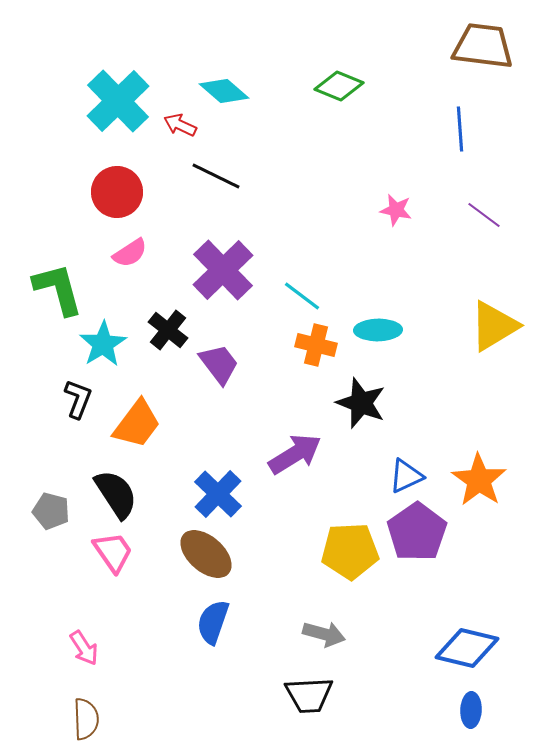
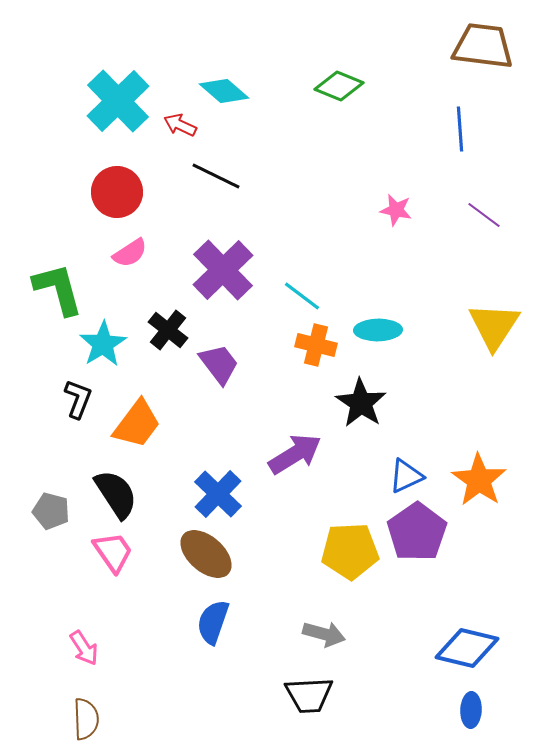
yellow triangle: rotated 26 degrees counterclockwise
black star: rotated 12 degrees clockwise
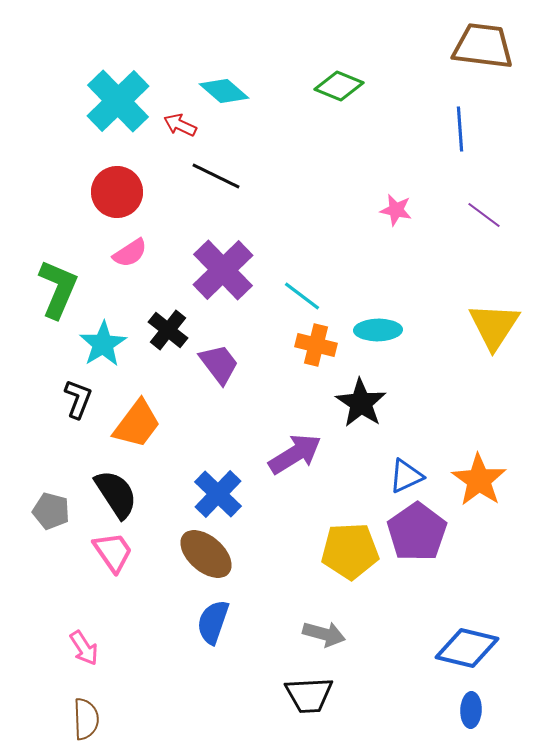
green L-shape: rotated 38 degrees clockwise
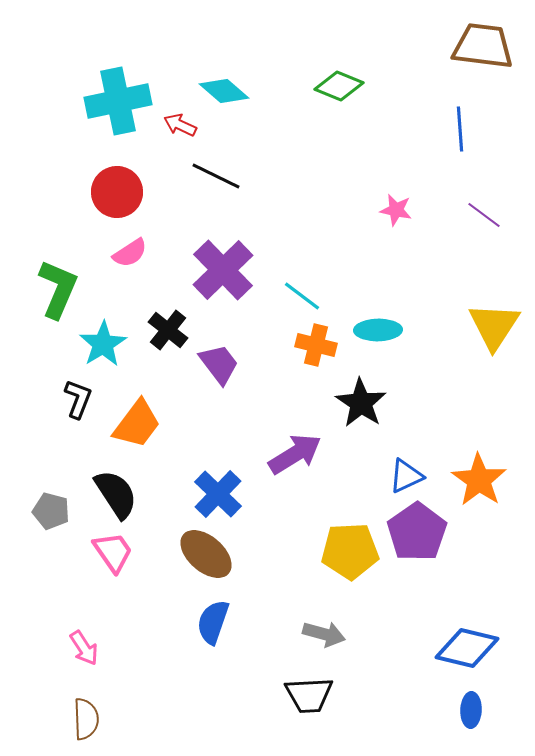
cyan cross: rotated 32 degrees clockwise
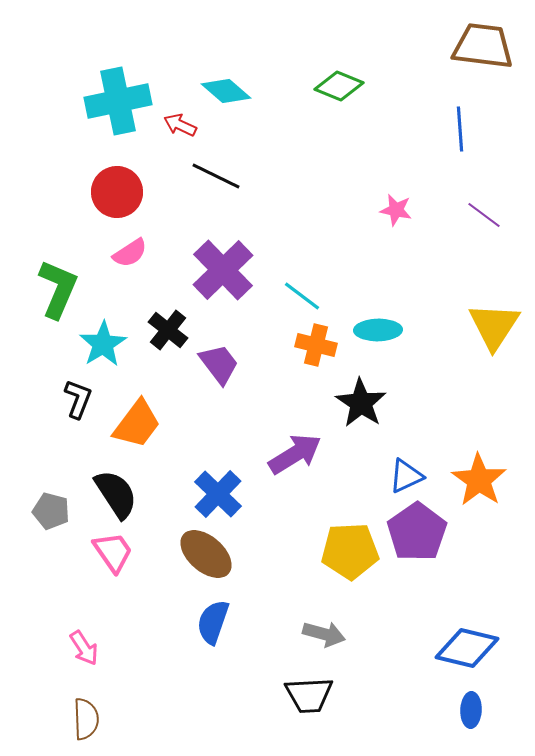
cyan diamond: moved 2 px right
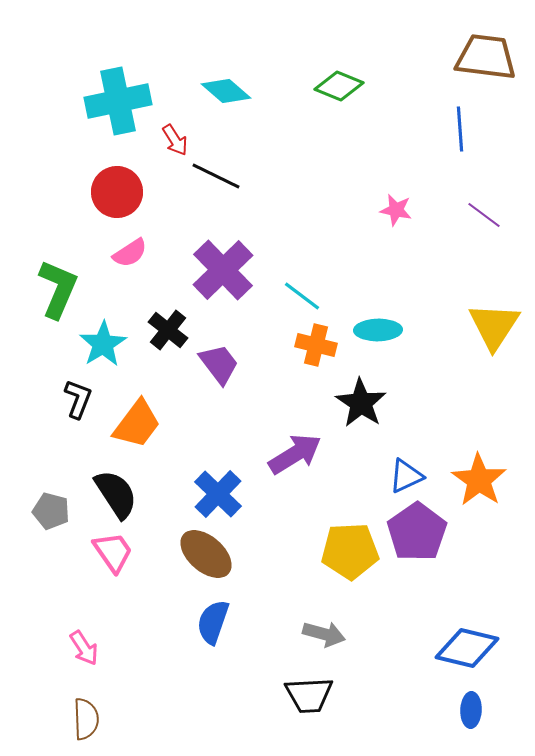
brown trapezoid: moved 3 px right, 11 px down
red arrow: moved 5 px left, 15 px down; rotated 148 degrees counterclockwise
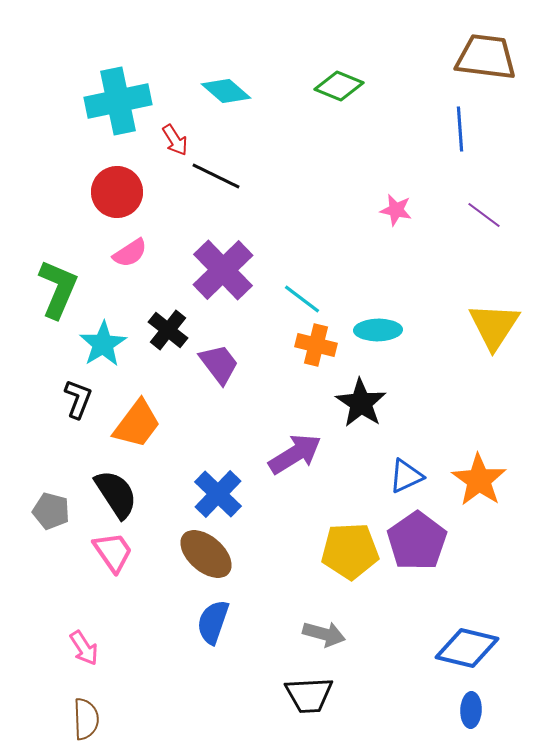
cyan line: moved 3 px down
purple pentagon: moved 9 px down
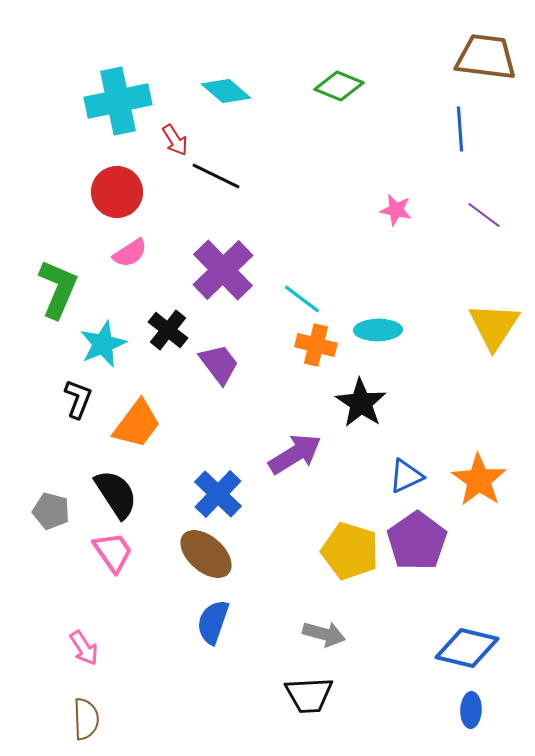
cyan star: rotated 9 degrees clockwise
yellow pentagon: rotated 20 degrees clockwise
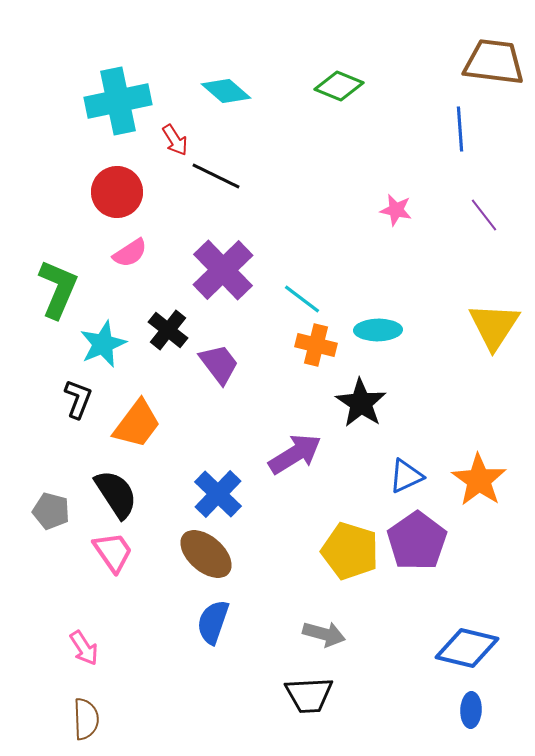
brown trapezoid: moved 8 px right, 5 px down
purple line: rotated 15 degrees clockwise
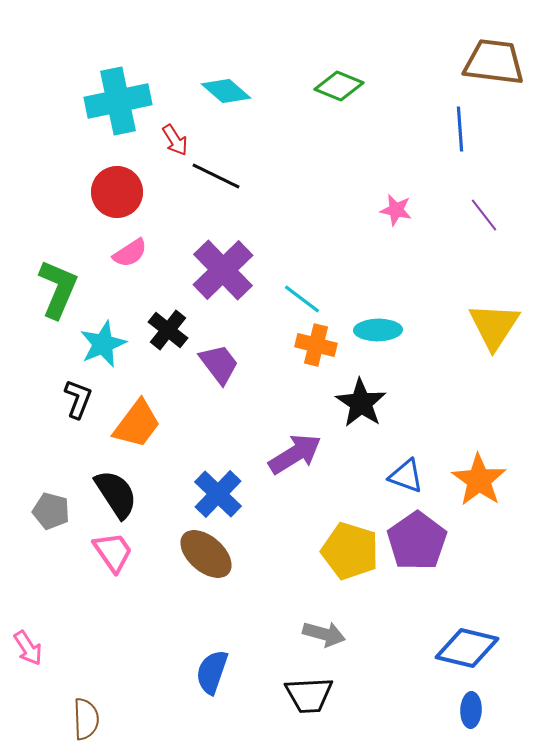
blue triangle: rotated 45 degrees clockwise
blue semicircle: moved 1 px left, 50 px down
pink arrow: moved 56 px left
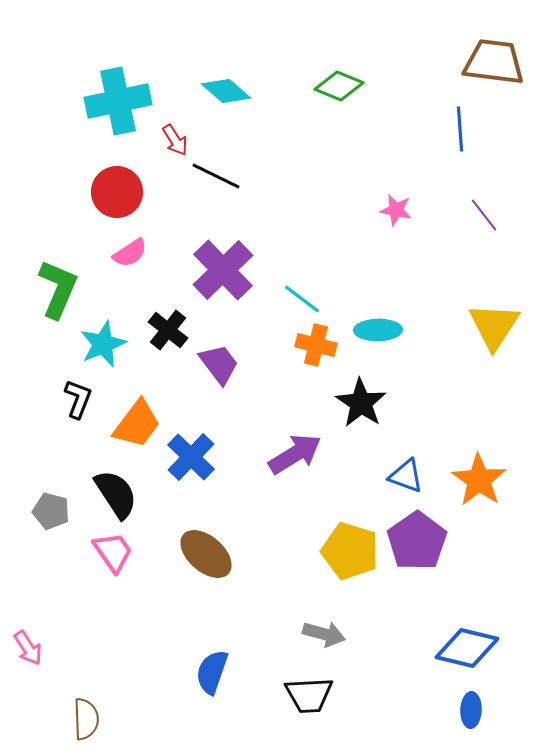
blue cross: moved 27 px left, 37 px up
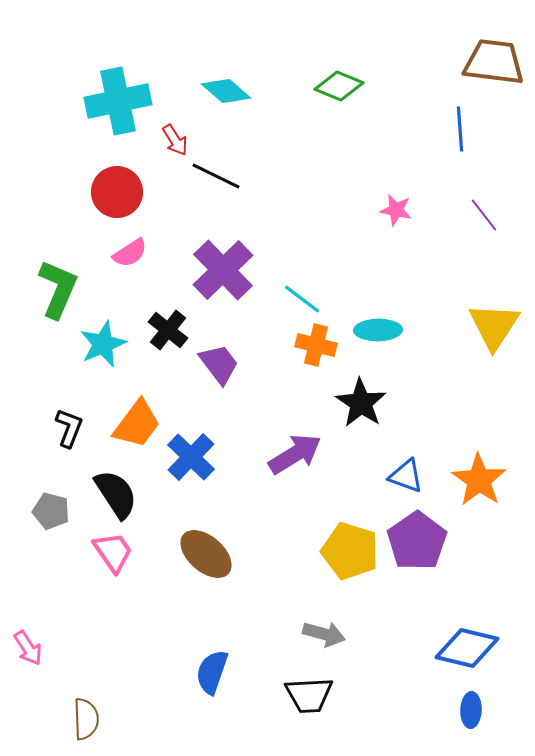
black L-shape: moved 9 px left, 29 px down
